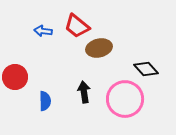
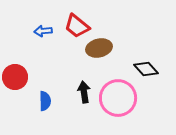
blue arrow: rotated 12 degrees counterclockwise
pink circle: moved 7 px left, 1 px up
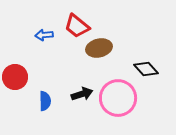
blue arrow: moved 1 px right, 4 px down
black arrow: moved 2 px left, 2 px down; rotated 80 degrees clockwise
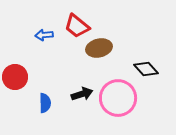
blue semicircle: moved 2 px down
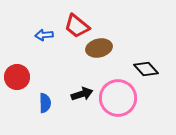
red circle: moved 2 px right
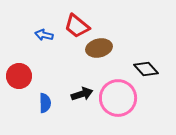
blue arrow: rotated 18 degrees clockwise
red circle: moved 2 px right, 1 px up
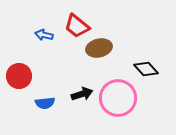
blue semicircle: rotated 84 degrees clockwise
